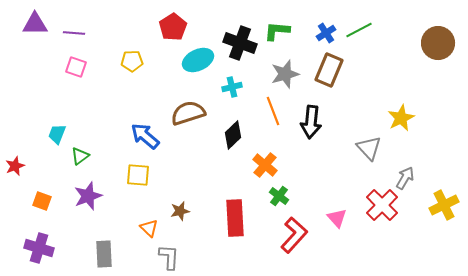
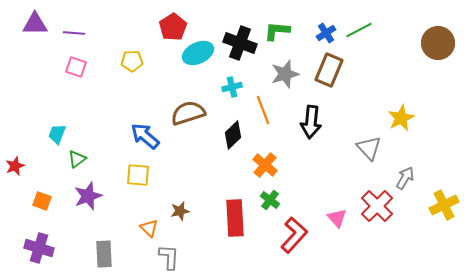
cyan ellipse: moved 7 px up
orange line: moved 10 px left, 1 px up
green triangle: moved 3 px left, 3 px down
green cross: moved 9 px left, 4 px down
red cross: moved 5 px left, 1 px down
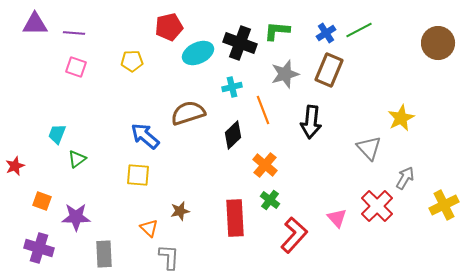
red pentagon: moved 4 px left; rotated 20 degrees clockwise
purple star: moved 12 px left, 21 px down; rotated 20 degrees clockwise
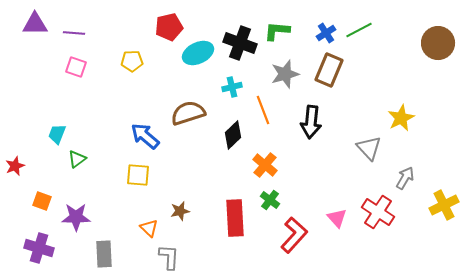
red cross: moved 1 px right, 6 px down; rotated 12 degrees counterclockwise
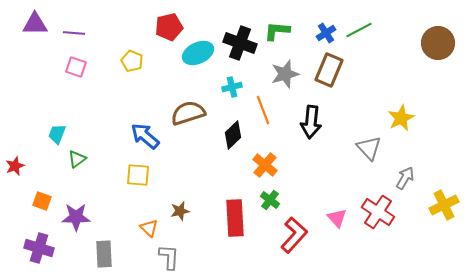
yellow pentagon: rotated 25 degrees clockwise
